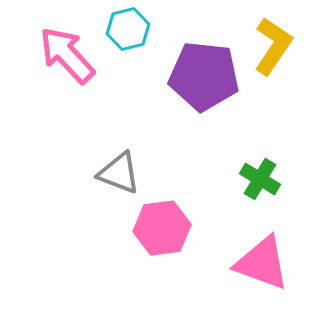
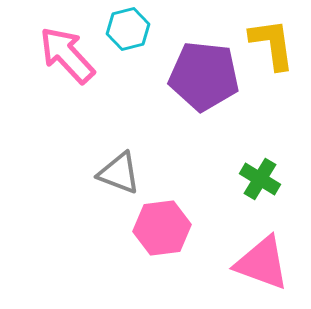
yellow L-shape: moved 1 px left, 2 px up; rotated 42 degrees counterclockwise
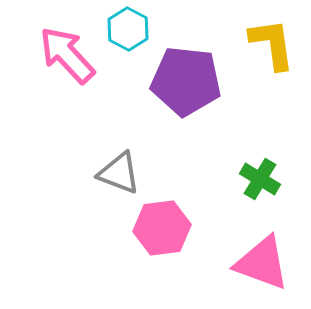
cyan hexagon: rotated 18 degrees counterclockwise
purple pentagon: moved 18 px left, 5 px down
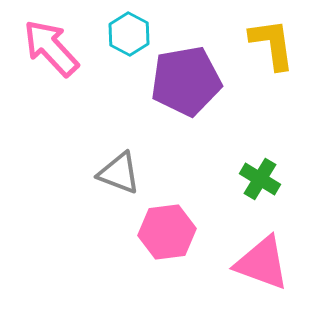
cyan hexagon: moved 1 px right, 5 px down
pink arrow: moved 16 px left, 7 px up
purple pentagon: rotated 16 degrees counterclockwise
pink hexagon: moved 5 px right, 4 px down
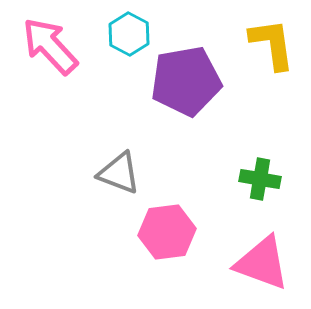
pink arrow: moved 1 px left, 2 px up
green cross: rotated 21 degrees counterclockwise
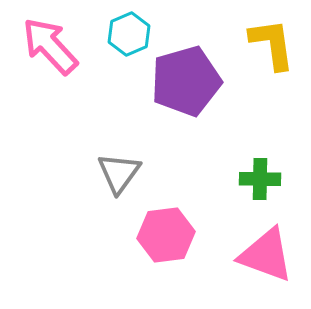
cyan hexagon: rotated 9 degrees clockwise
purple pentagon: rotated 6 degrees counterclockwise
gray triangle: rotated 45 degrees clockwise
green cross: rotated 9 degrees counterclockwise
pink hexagon: moved 1 px left, 3 px down
pink triangle: moved 4 px right, 8 px up
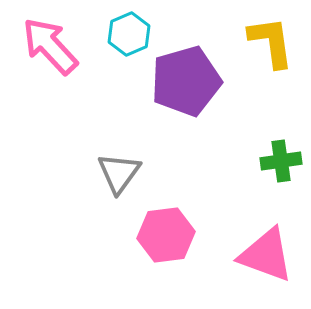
yellow L-shape: moved 1 px left, 2 px up
green cross: moved 21 px right, 18 px up; rotated 9 degrees counterclockwise
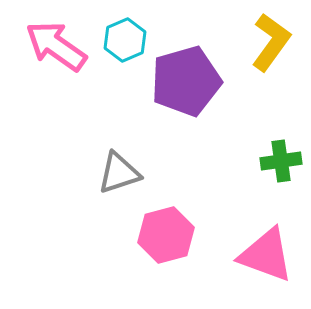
cyan hexagon: moved 4 px left, 6 px down
yellow L-shape: rotated 44 degrees clockwise
pink arrow: moved 6 px right; rotated 12 degrees counterclockwise
gray triangle: rotated 36 degrees clockwise
pink hexagon: rotated 8 degrees counterclockwise
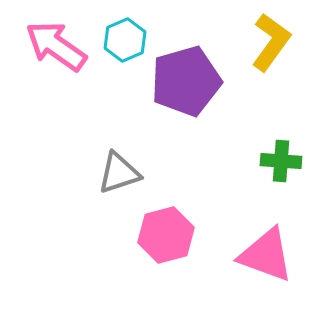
green cross: rotated 12 degrees clockwise
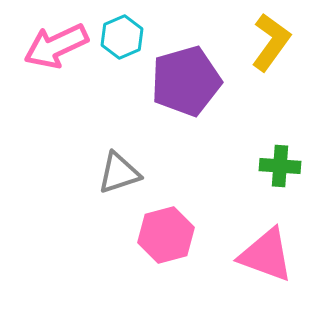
cyan hexagon: moved 3 px left, 3 px up
pink arrow: rotated 60 degrees counterclockwise
green cross: moved 1 px left, 5 px down
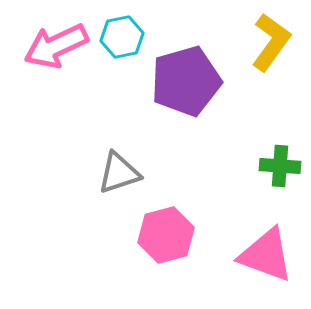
cyan hexagon: rotated 12 degrees clockwise
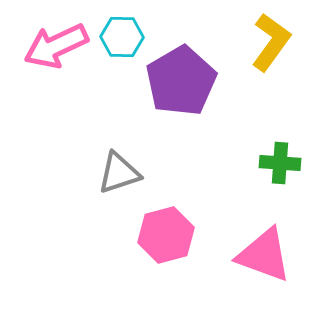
cyan hexagon: rotated 12 degrees clockwise
purple pentagon: moved 5 px left; rotated 14 degrees counterclockwise
green cross: moved 3 px up
pink triangle: moved 2 px left
